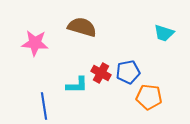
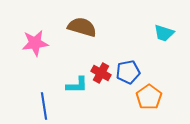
pink star: rotated 12 degrees counterclockwise
orange pentagon: rotated 30 degrees clockwise
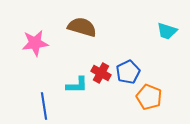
cyan trapezoid: moved 3 px right, 2 px up
blue pentagon: rotated 15 degrees counterclockwise
orange pentagon: rotated 15 degrees counterclockwise
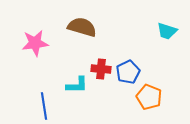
red cross: moved 4 px up; rotated 24 degrees counterclockwise
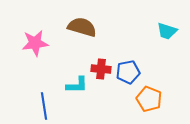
blue pentagon: rotated 15 degrees clockwise
orange pentagon: moved 2 px down
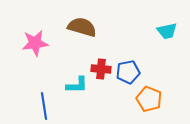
cyan trapezoid: rotated 30 degrees counterclockwise
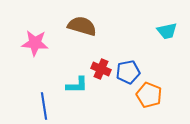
brown semicircle: moved 1 px up
pink star: rotated 12 degrees clockwise
red cross: rotated 18 degrees clockwise
orange pentagon: moved 4 px up
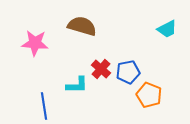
cyan trapezoid: moved 2 px up; rotated 15 degrees counterclockwise
red cross: rotated 18 degrees clockwise
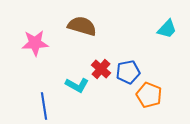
cyan trapezoid: rotated 20 degrees counterclockwise
pink star: rotated 8 degrees counterclockwise
cyan L-shape: rotated 30 degrees clockwise
